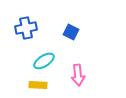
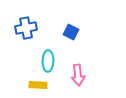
cyan ellipse: moved 4 px right; rotated 55 degrees counterclockwise
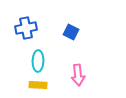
cyan ellipse: moved 10 px left
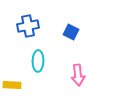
blue cross: moved 2 px right, 2 px up
yellow rectangle: moved 26 px left
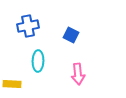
blue square: moved 3 px down
pink arrow: moved 1 px up
yellow rectangle: moved 1 px up
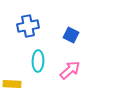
pink arrow: moved 8 px left, 4 px up; rotated 125 degrees counterclockwise
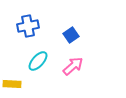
blue square: rotated 28 degrees clockwise
cyan ellipse: rotated 40 degrees clockwise
pink arrow: moved 3 px right, 4 px up
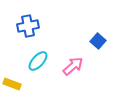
blue square: moved 27 px right, 6 px down; rotated 14 degrees counterclockwise
yellow rectangle: rotated 18 degrees clockwise
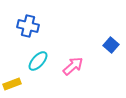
blue cross: rotated 25 degrees clockwise
blue square: moved 13 px right, 4 px down
yellow rectangle: rotated 42 degrees counterclockwise
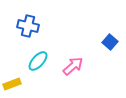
blue square: moved 1 px left, 3 px up
